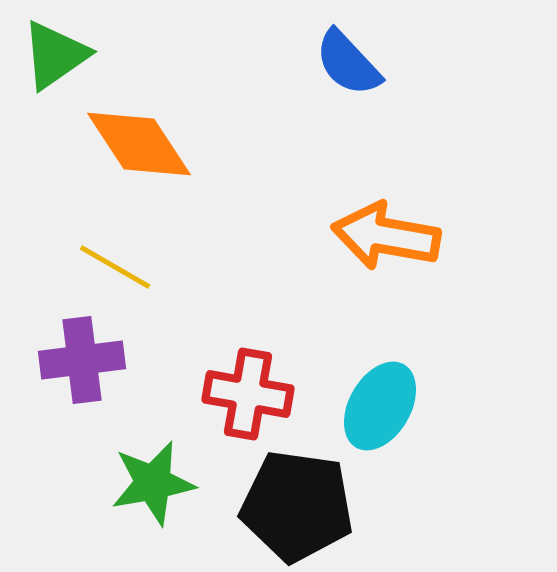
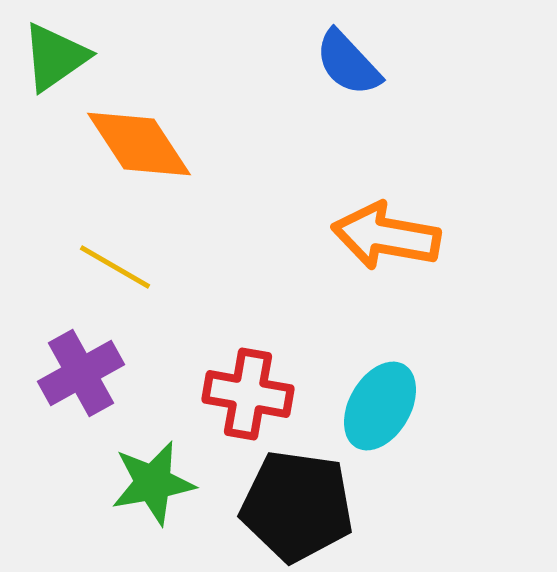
green triangle: moved 2 px down
purple cross: moved 1 px left, 13 px down; rotated 22 degrees counterclockwise
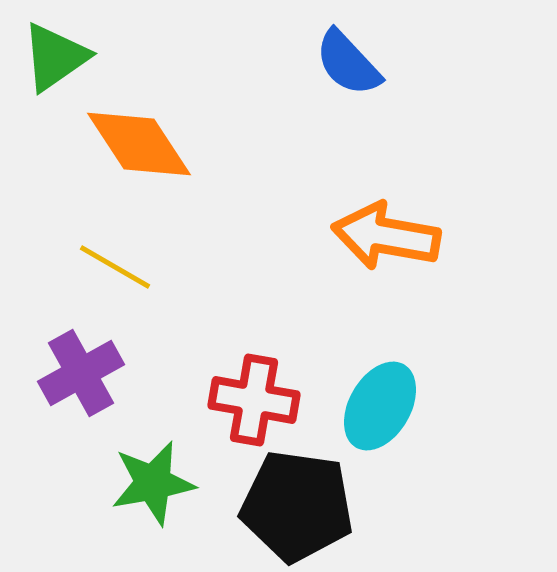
red cross: moved 6 px right, 6 px down
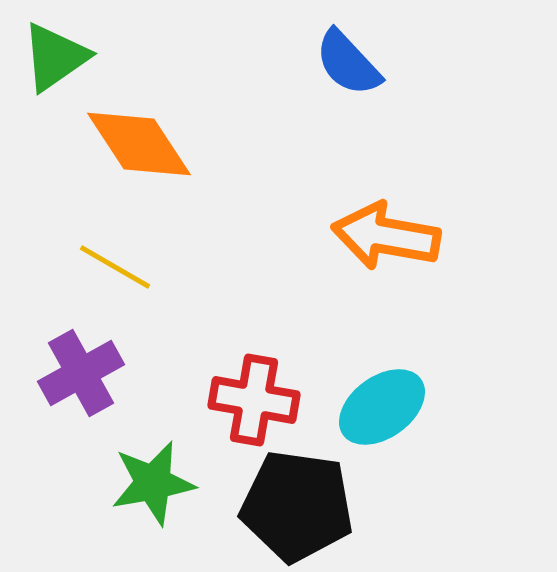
cyan ellipse: moved 2 px right, 1 px down; rotated 24 degrees clockwise
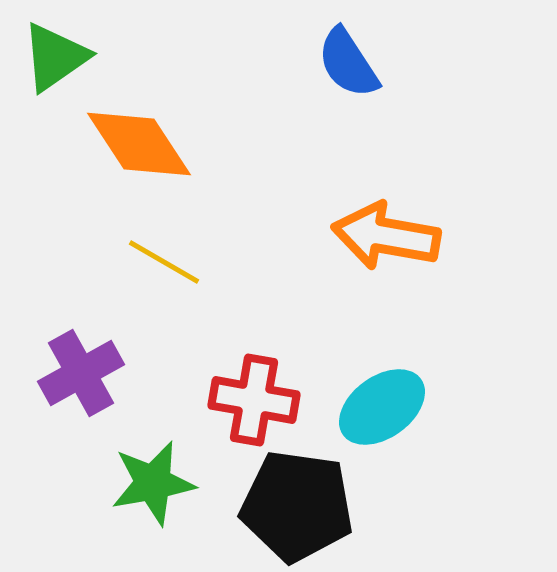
blue semicircle: rotated 10 degrees clockwise
yellow line: moved 49 px right, 5 px up
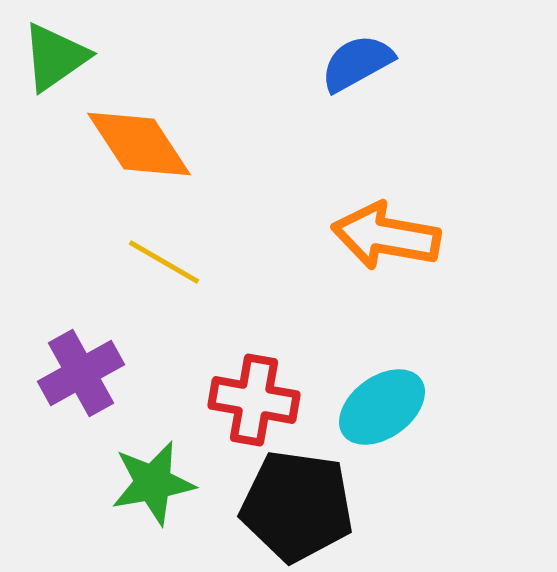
blue semicircle: moved 9 px right; rotated 94 degrees clockwise
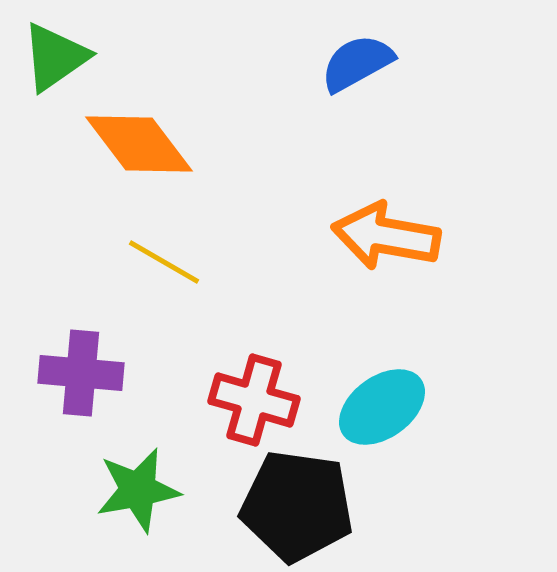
orange diamond: rotated 4 degrees counterclockwise
purple cross: rotated 34 degrees clockwise
red cross: rotated 6 degrees clockwise
green star: moved 15 px left, 7 px down
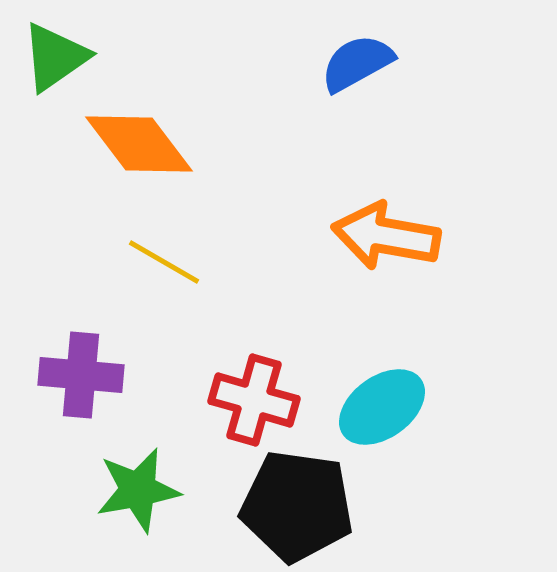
purple cross: moved 2 px down
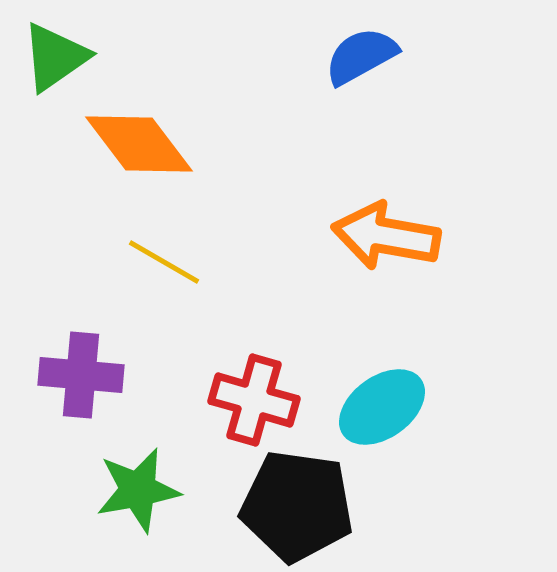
blue semicircle: moved 4 px right, 7 px up
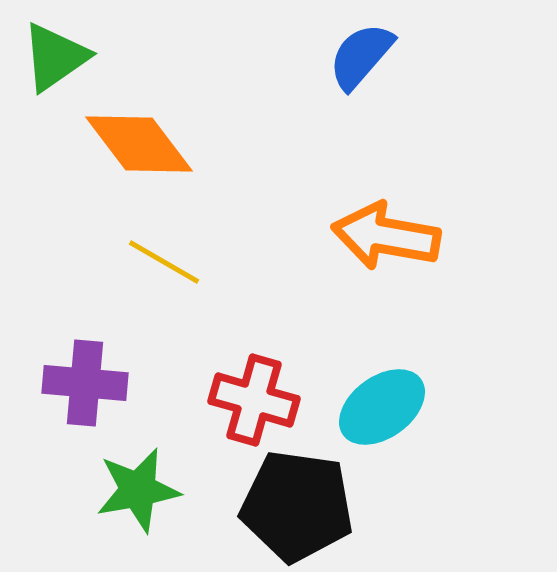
blue semicircle: rotated 20 degrees counterclockwise
purple cross: moved 4 px right, 8 px down
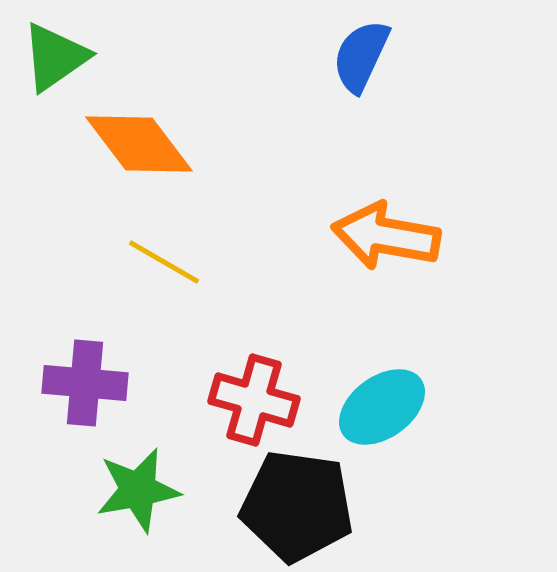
blue semicircle: rotated 16 degrees counterclockwise
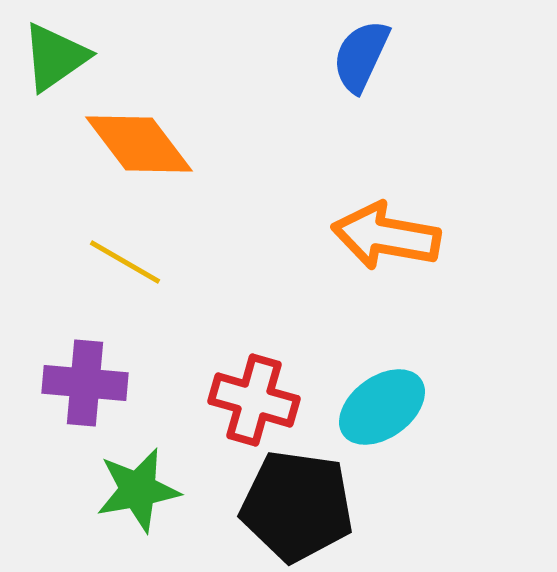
yellow line: moved 39 px left
